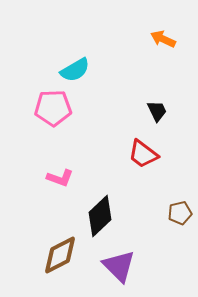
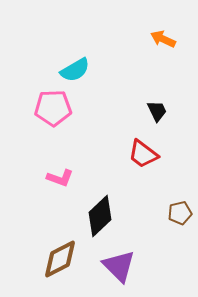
brown diamond: moved 4 px down
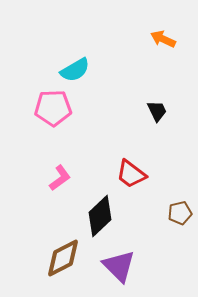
red trapezoid: moved 12 px left, 20 px down
pink L-shape: rotated 56 degrees counterclockwise
brown diamond: moved 3 px right, 1 px up
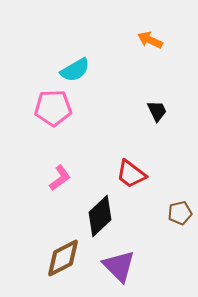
orange arrow: moved 13 px left, 1 px down
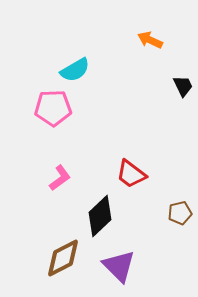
black trapezoid: moved 26 px right, 25 px up
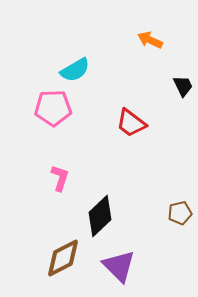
red trapezoid: moved 51 px up
pink L-shape: rotated 36 degrees counterclockwise
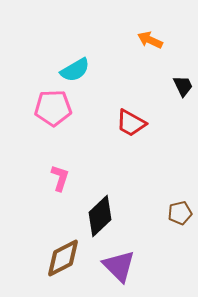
red trapezoid: rotated 8 degrees counterclockwise
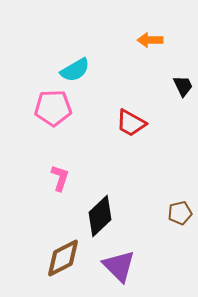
orange arrow: rotated 25 degrees counterclockwise
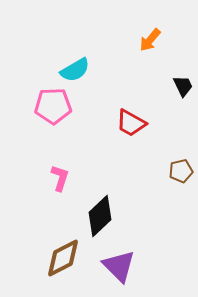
orange arrow: rotated 50 degrees counterclockwise
pink pentagon: moved 2 px up
brown pentagon: moved 1 px right, 42 px up
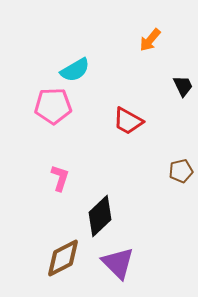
red trapezoid: moved 3 px left, 2 px up
purple triangle: moved 1 px left, 3 px up
